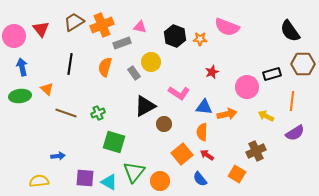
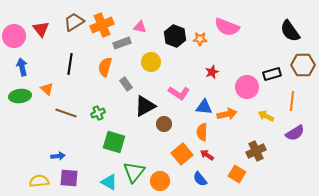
brown hexagon at (303, 64): moved 1 px down
gray rectangle at (134, 73): moved 8 px left, 11 px down
purple square at (85, 178): moved 16 px left
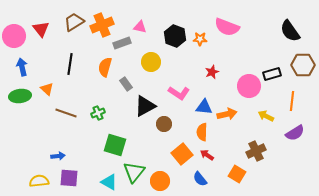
pink circle at (247, 87): moved 2 px right, 1 px up
green square at (114, 142): moved 1 px right, 3 px down
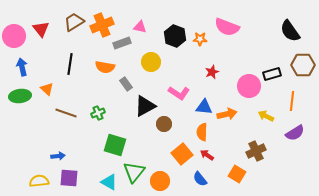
orange semicircle at (105, 67): rotated 96 degrees counterclockwise
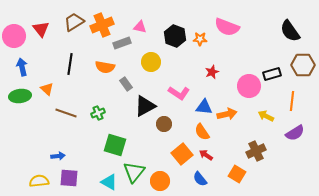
orange semicircle at (202, 132): rotated 36 degrees counterclockwise
red arrow at (207, 155): moved 1 px left
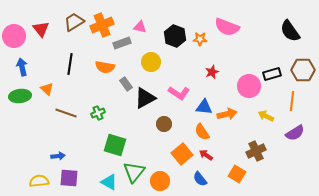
brown hexagon at (303, 65): moved 5 px down
black triangle at (145, 106): moved 8 px up
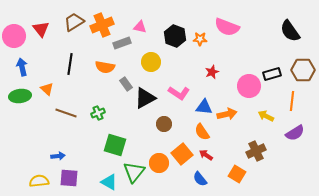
orange circle at (160, 181): moved 1 px left, 18 px up
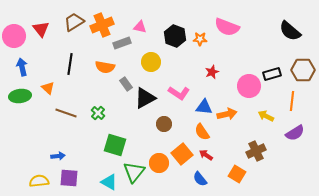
black semicircle at (290, 31): rotated 15 degrees counterclockwise
orange triangle at (47, 89): moved 1 px right, 1 px up
green cross at (98, 113): rotated 24 degrees counterclockwise
